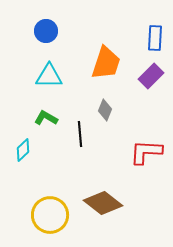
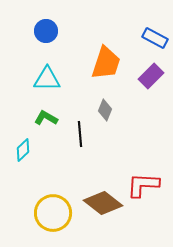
blue rectangle: rotated 65 degrees counterclockwise
cyan triangle: moved 2 px left, 3 px down
red L-shape: moved 3 px left, 33 px down
yellow circle: moved 3 px right, 2 px up
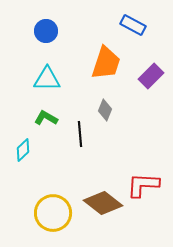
blue rectangle: moved 22 px left, 13 px up
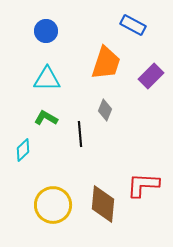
brown diamond: moved 1 px down; rotated 57 degrees clockwise
yellow circle: moved 8 px up
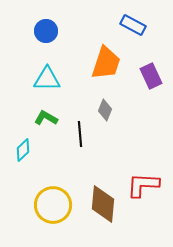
purple rectangle: rotated 70 degrees counterclockwise
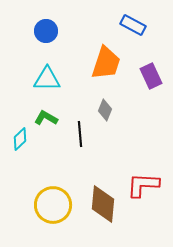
cyan diamond: moved 3 px left, 11 px up
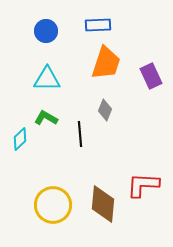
blue rectangle: moved 35 px left; rotated 30 degrees counterclockwise
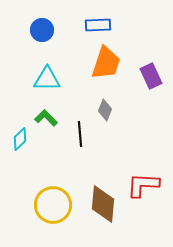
blue circle: moved 4 px left, 1 px up
green L-shape: rotated 15 degrees clockwise
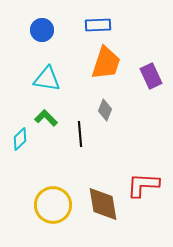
cyan triangle: rotated 8 degrees clockwise
brown diamond: rotated 15 degrees counterclockwise
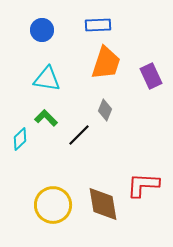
black line: moved 1 px left, 1 px down; rotated 50 degrees clockwise
